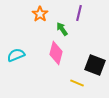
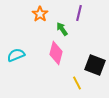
yellow line: rotated 40 degrees clockwise
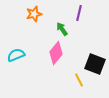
orange star: moved 6 px left; rotated 21 degrees clockwise
pink diamond: rotated 25 degrees clockwise
black square: moved 1 px up
yellow line: moved 2 px right, 3 px up
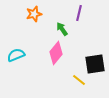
black square: rotated 30 degrees counterclockwise
yellow line: rotated 24 degrees counterclockwise
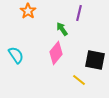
orange star: moved 6 px left, 3 px up; rotated 21 degrees counterclockwise
cyan semicircle: rotated 78 degrees clockwise
black square: moved 4 px up; rotated 20 degrees clockwise
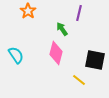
pink diamond: rotated 25 degrees counterclockwise
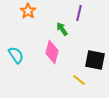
pink diamond: moved 4 px left, 1 px up
